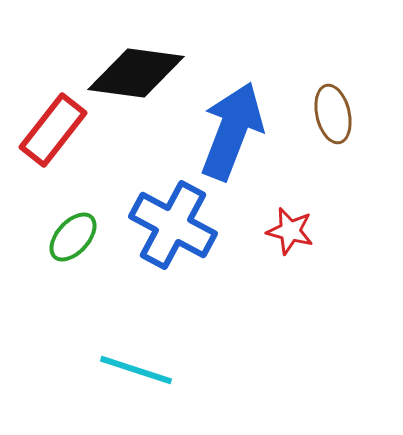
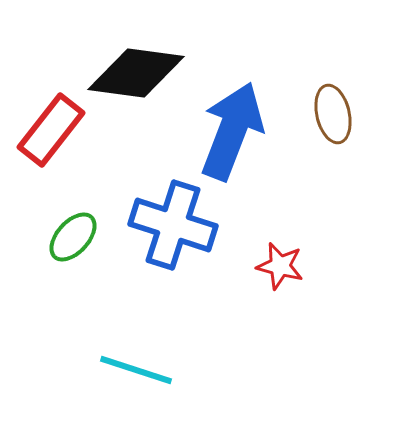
red rectangle: moved 2 px left
blue cross: rotated 10 degrees counterclockwise
red star: moved 10 px left, 35 px down
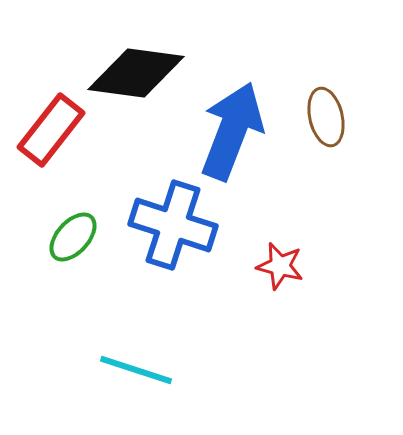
brown ellipse: moved 7 px left, 3 px down
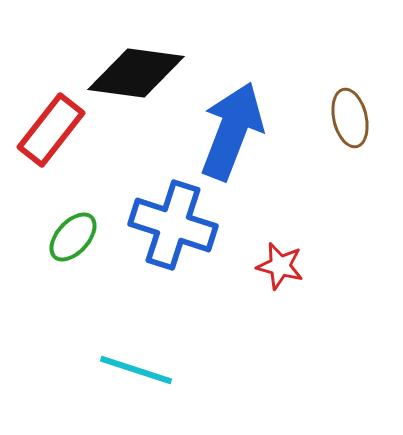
brown ellipse: moved 24 px right, 1 px down
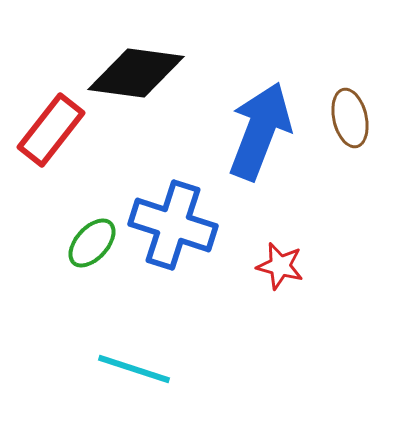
blue arrow: moved 28 px right
green ellipse: moved 19 px right, 6 px down
cyan line: moved 2 px left, 1 px up
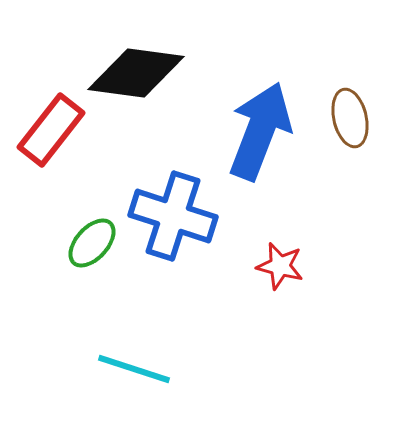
blue cross: moved 9 px up
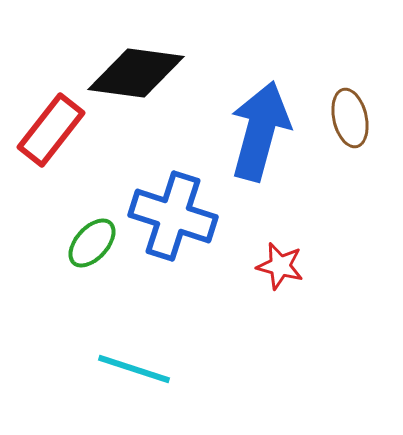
blue arrow: rotated 6 degrees counterclockwise
